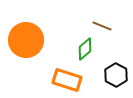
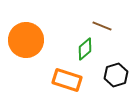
black hexagon: rotated 15 degrees clockwise
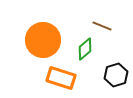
orange circle: moved 17 px right
orange rectangle: moved 6 px left, 2 px up
